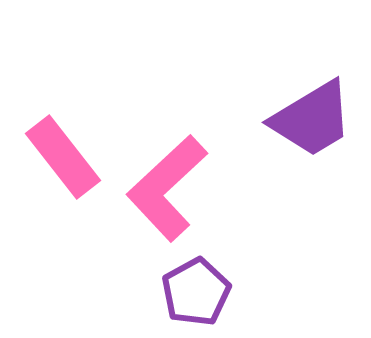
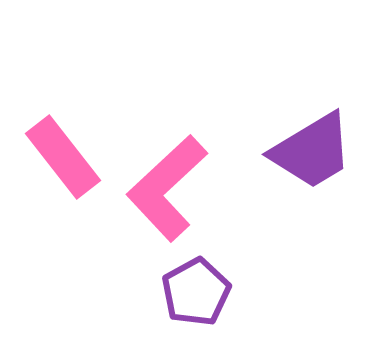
purple trapezoid: moved 32 px down
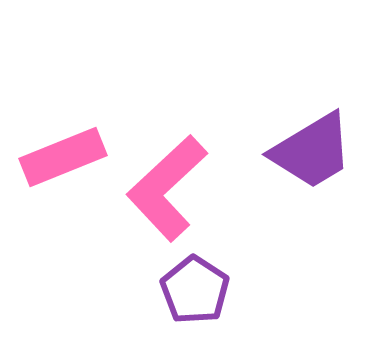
pink rectangle: rotated 74 degrees counterclockwise
purple pentagon: moved 1 px left, 2 px up; rotated 10 degrees counterclockwise
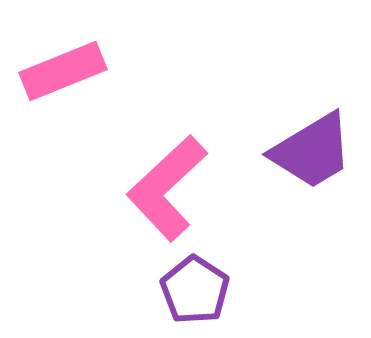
pink rectangle: moved 86 px up
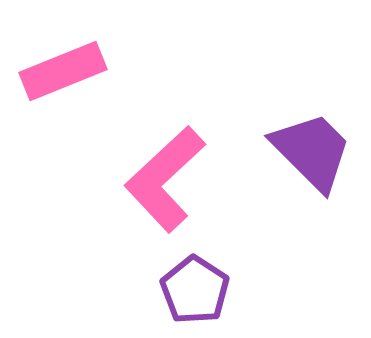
purple trapezoid: rotated 104 degrees counterclockwise
pink L-shape: moved 2 px left, 9 px up
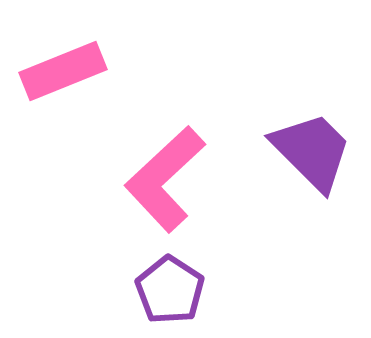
purple pentagon: moved 25 px left
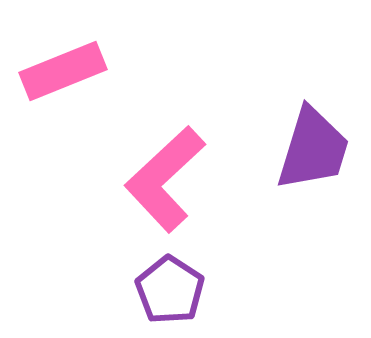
purple trapezoid: moved 1 px right, 2 px up; rotated 62 degrees clockwise
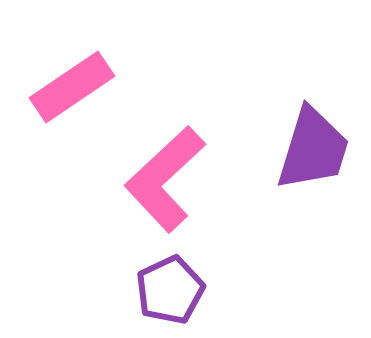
pink rectangle: moved 9 px right, 16 px down; rotated 12 degrees counterclockwise
purple pentagon: rotated 14 degrees clockwise
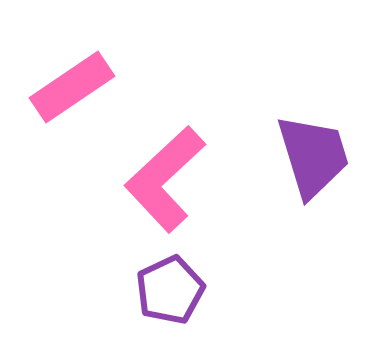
purple trapezoid: moved 7 px down; rotated 34 degrees counterclockwise
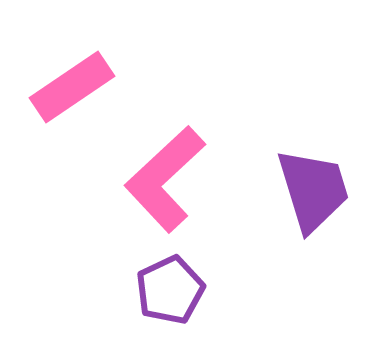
purple trapezoid: moved 34 px down
